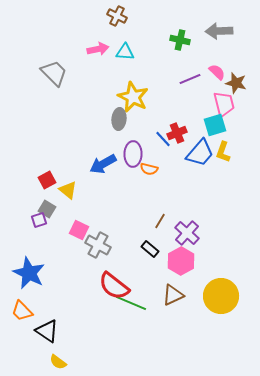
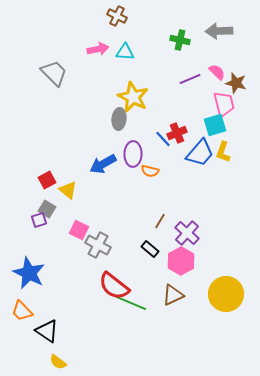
orange semicircle: moved 1 px right, 2 px down
yellow circle: moved 5 px right, 2 px up
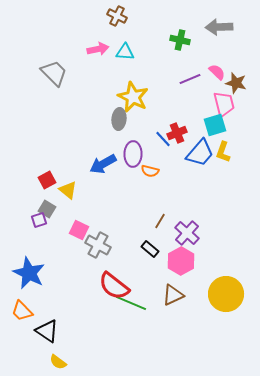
gray arrow: moved 4 px up
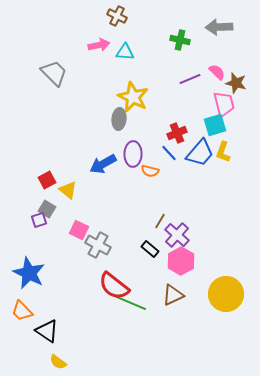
pink arrow: moved 1 px right, 4 px up
blue line: moved 6 px right, 14 px down
purple cross: moved 10 px left, 2 px down
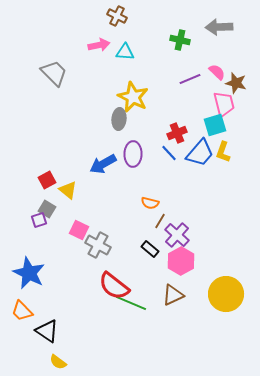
orange semicircle: moved 32 px down
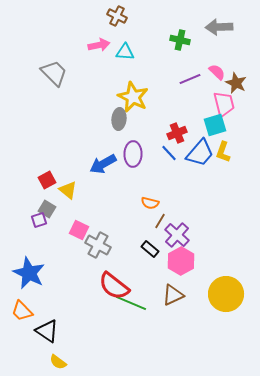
brown star: rotated 10 degrees clockwise
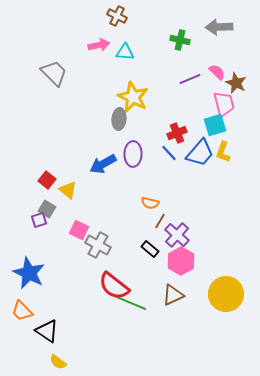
red square: rotated 24 degrees counterclockwise
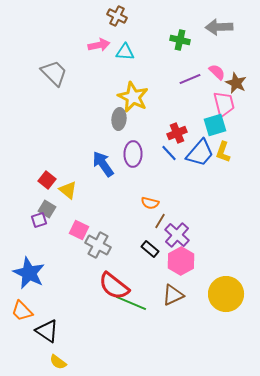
blue arrow: rotated 84 degrees clockwise
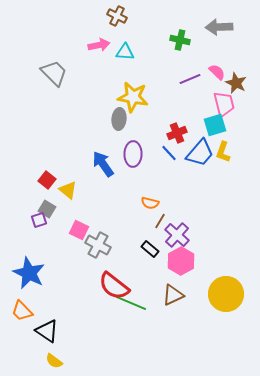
yellow star: rotated 16 degrees counterclockwise
yellow semicircle: moved 4 px left, 1 px up
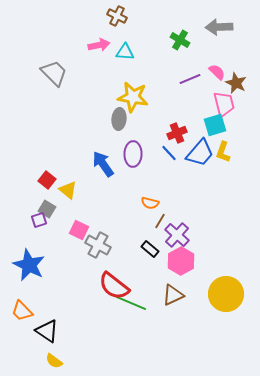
green cross: rotated 18 degrees clockwise
blue star: moved 8 px up
